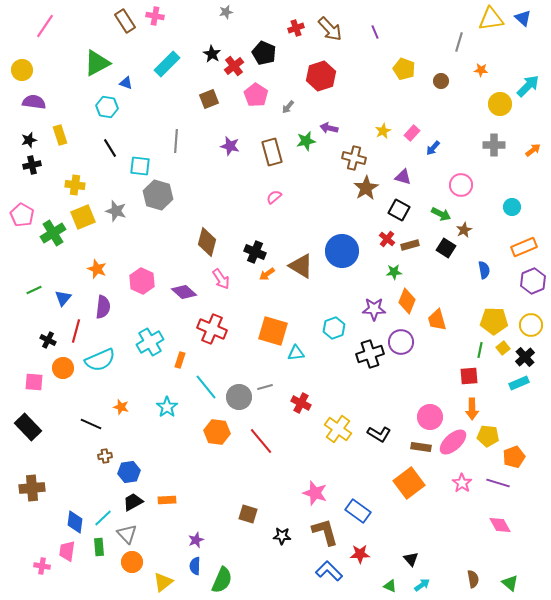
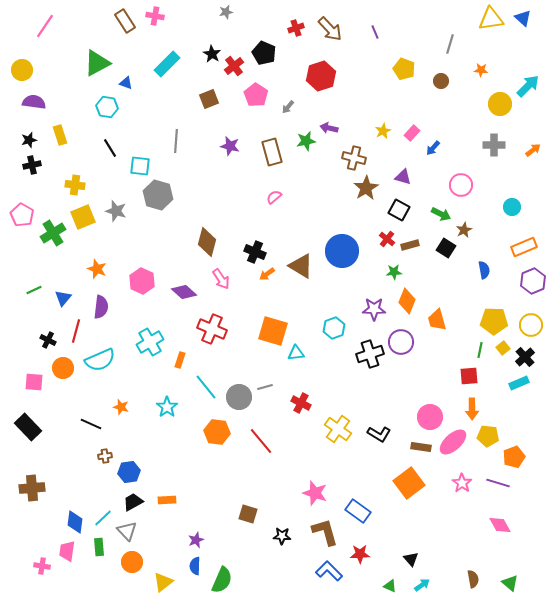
gray line at (459, 42): moved 9 px left, 2 px down
purple semicircle at (103, 307): moved 2 px left
gray triangle at (127, 534): moved 3 px up
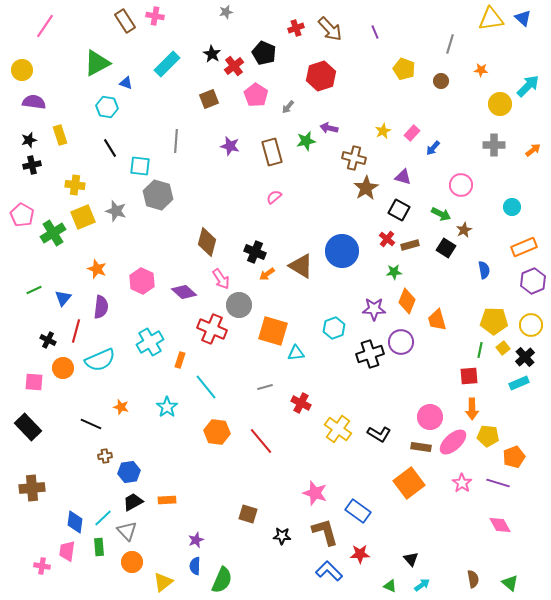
gray circle at (239, 397): moved 92 px up
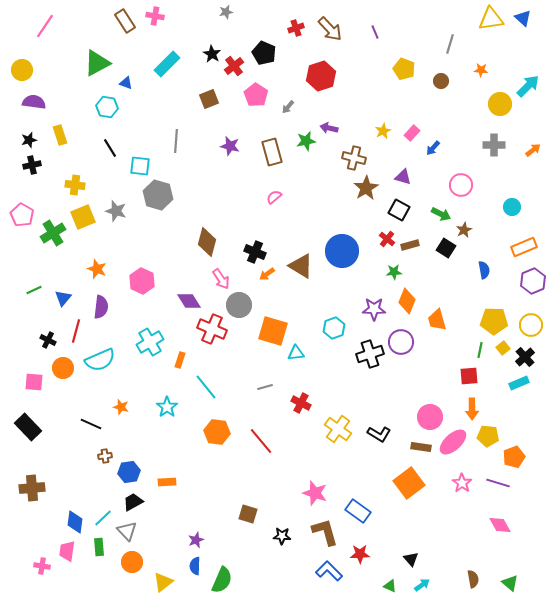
purple diamond at (184, 292): moved 5 px right, 9 px down; rotated 15 degrees clockwise
orange rectangle at (167, 500): moved 18 px up
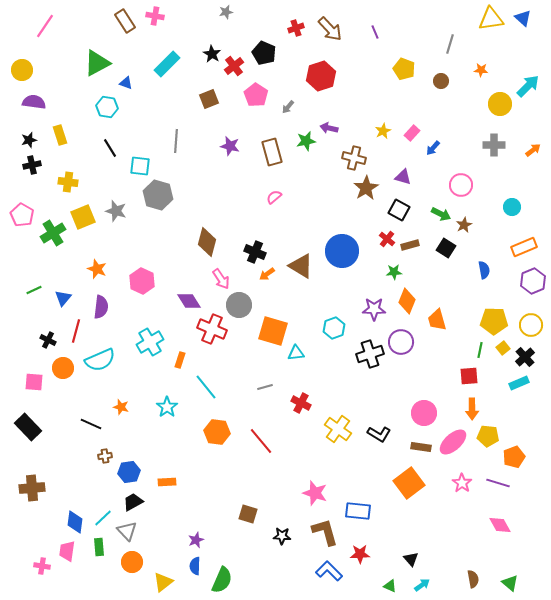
yellow cross at (75, 185): moved 7 px left, 3 px up
brown star at (464, 230): moved 5 px up
pink circle at (430, 417): moved 6 px left, 4 px up
blue rectangle at (358, 511): rotated 30 degrees counterclockwise
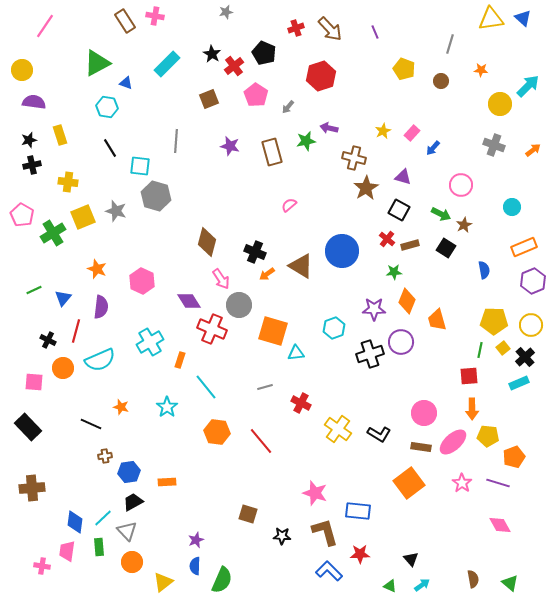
gray cross at (494, 145): rotated 20 degrees clockwise
gray hexagon at (158, 195): moved 2 px left, 1 px down
pink semicircle at (274, 197): moved 15 px right, 8 px down
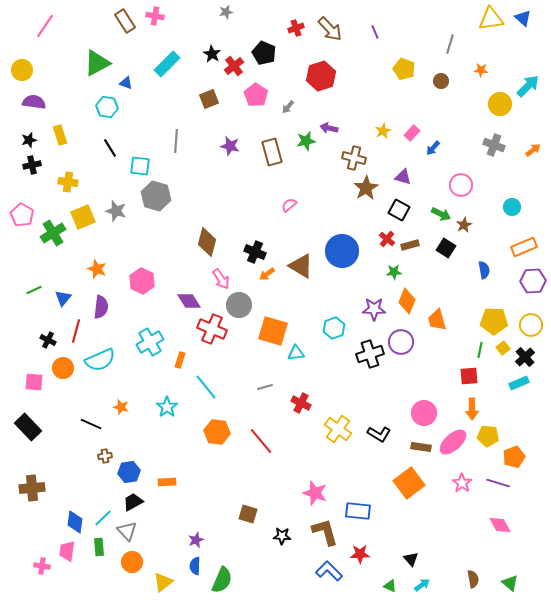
purple hexagon at (533, 281): rotated 20 degrees clockwise
